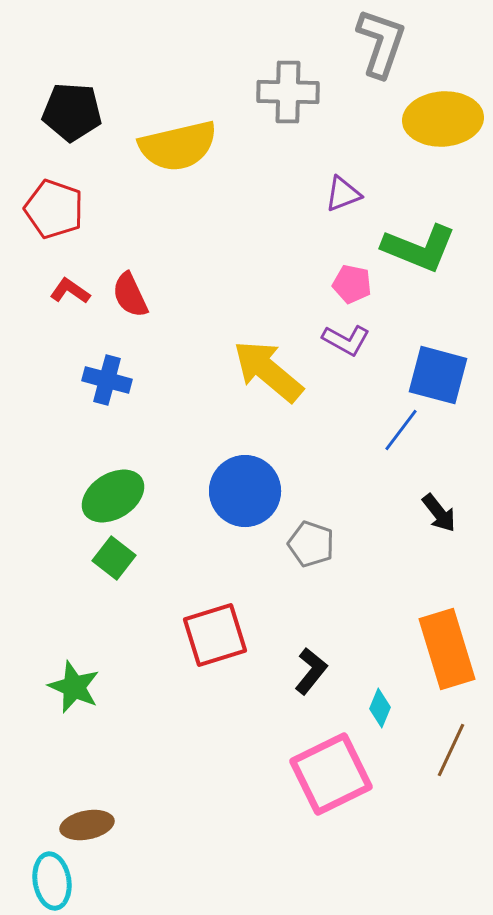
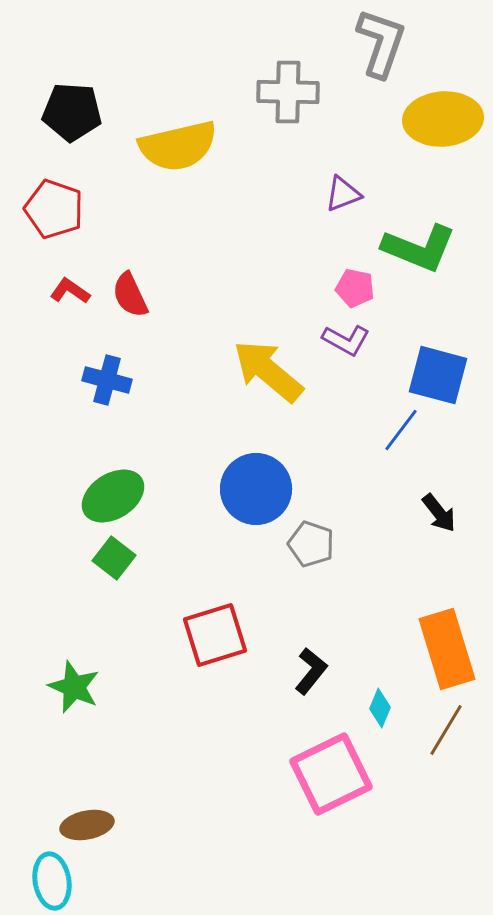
pink pentagon: moved 3 px right, 4 px down
blue circle: moved 11 px right, 2 px up
brown line: moved 5 px left, 20 px up; rotated 6 degrees clockwise
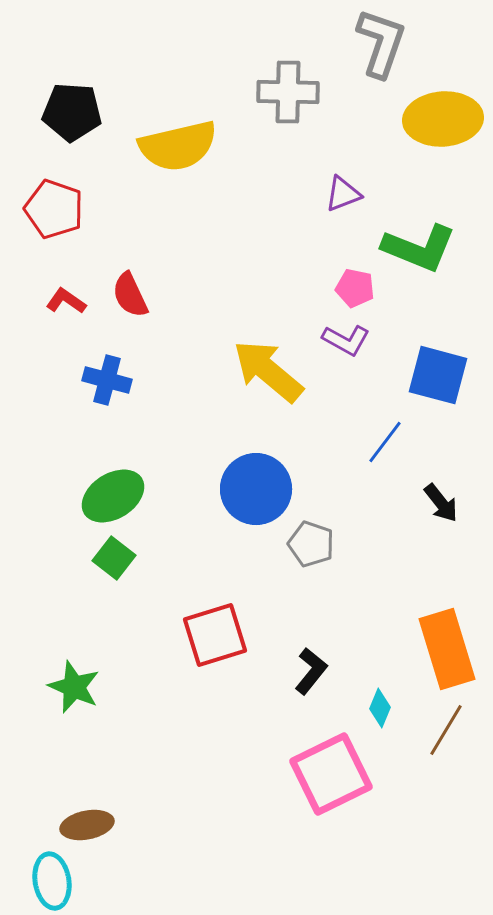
red L-shape: moved 4 px left, 10 px down
blue line: moved 16 px left, 12 px down
black arrow: moved 2 px right, 10 px up
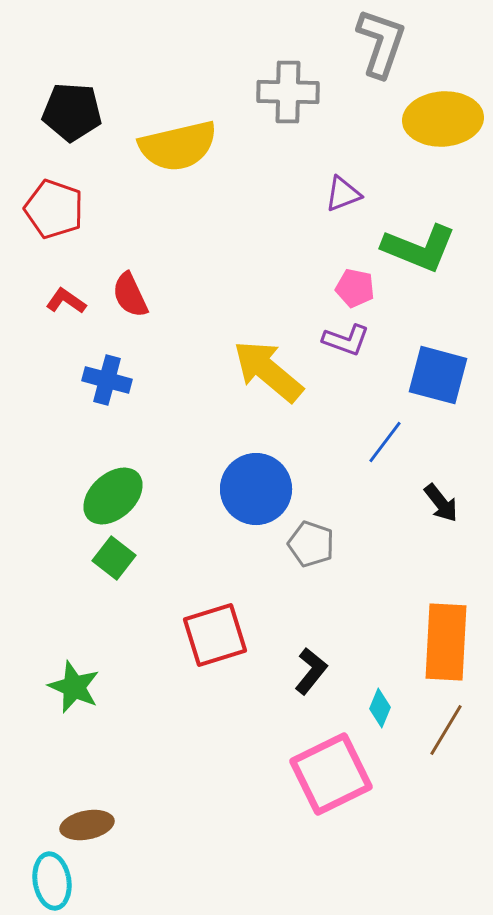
purple L-shape: rotated 9 degrees counterclockwise
green ellipse: rotated 10 degrees counterclockwise
orange rectangle: moved 1 px left, 7 px up; rotated 20 degrees clockwise
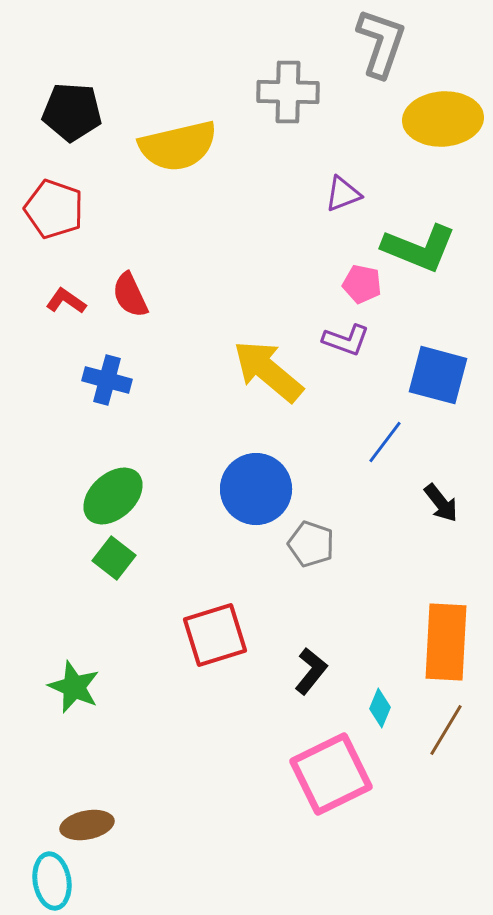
pink pentagon: moved 7 px right, 4 px up
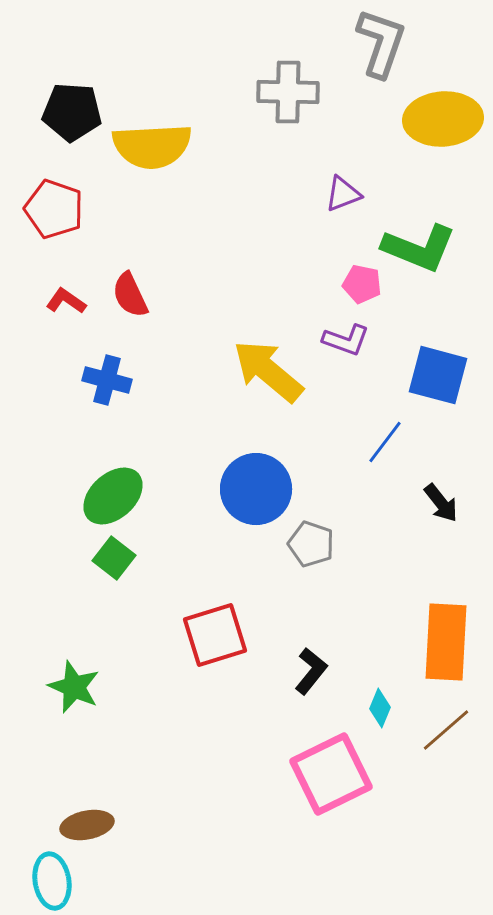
yellow semicircle: moved 26 px left; rotated 10 degrees clockwise
brown line: rotated 18 degrees clockwise
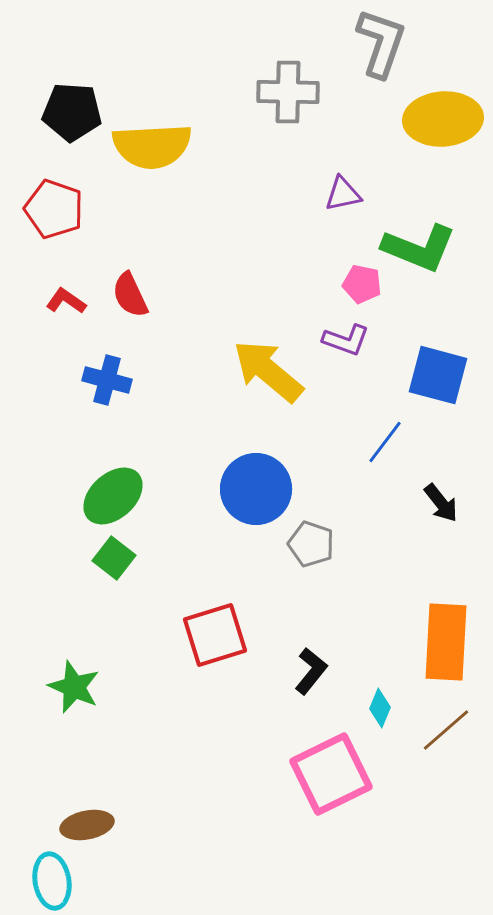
purple triangle: rotated 9 degrees clockwise
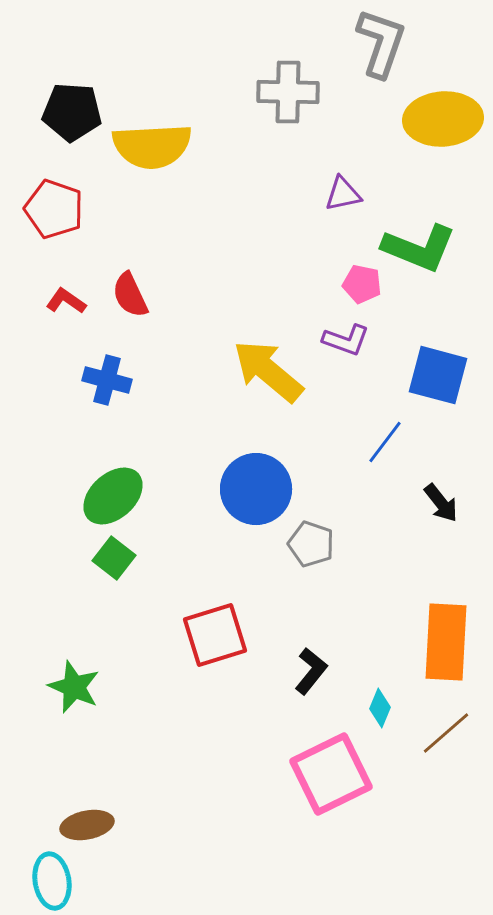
brown line: moved 3 px down
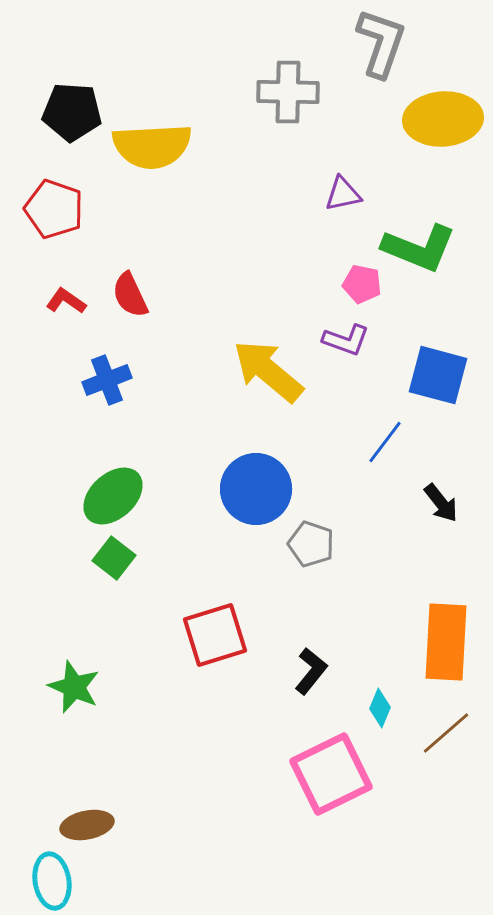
blue cross: rotated 36 degrees counterclockwise
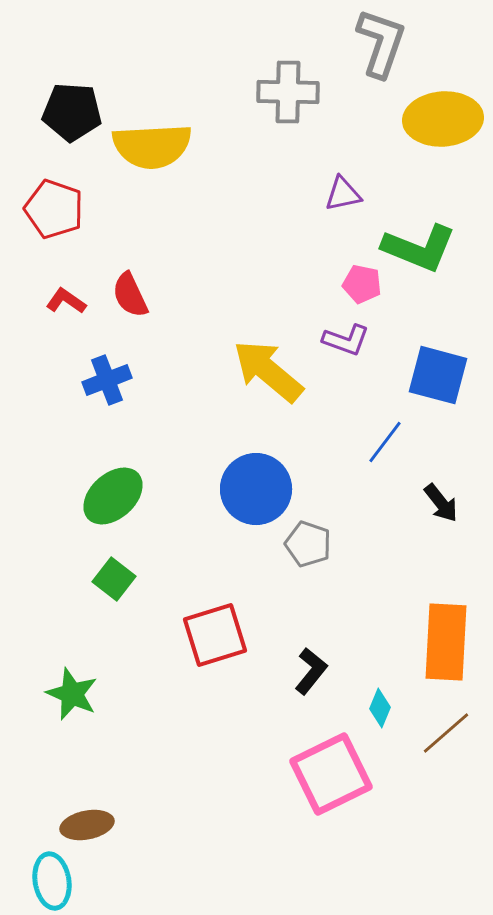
gray pentagon: moved 3 px left
green square: moved 21 px down
green star: moved 2 px left, 7 px down
